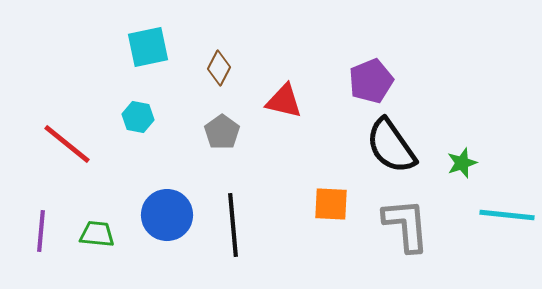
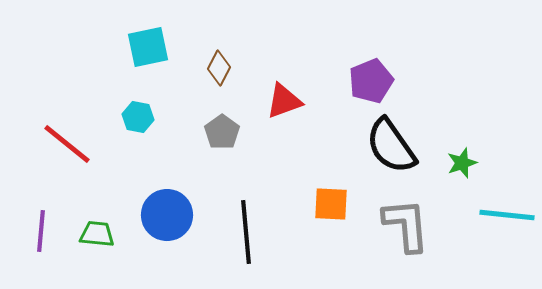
red triangle: rotated 33 degrees counterclockwise
black line: moved 13 px right, 7 px down
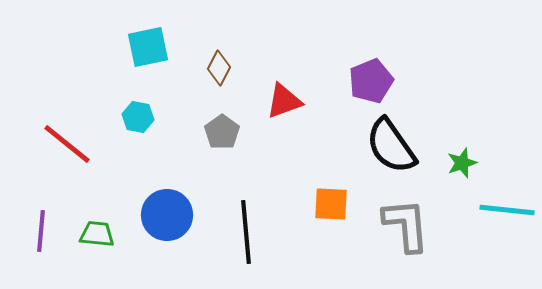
cyan line: moved 5 px up
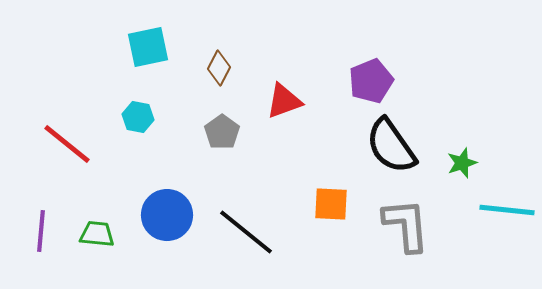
black line: rotated 46 degrees counterclockwise
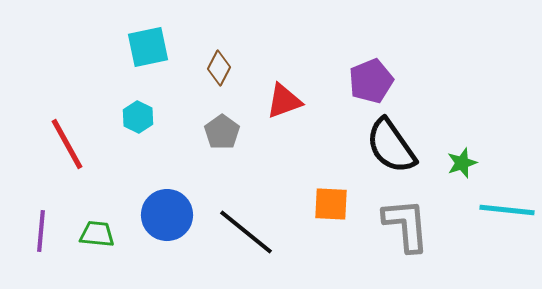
cyan hexagon: rotated 16 degrees clockwise
red line: rotated 22 degrees clockwise
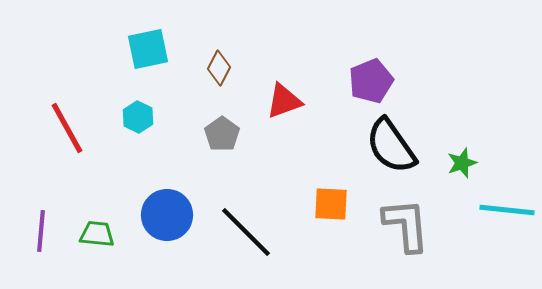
cyan square: moved 2 px down
gray pentagon: moved 2 px down
red line: moved 16 px up
black line: rotated 6 degrees clockwise
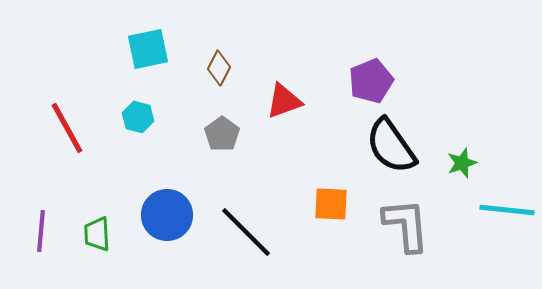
cyan hexagon: rotated 12 degrees counterclockwise
green trapezoid: rotated 99 degrees counterclockwise
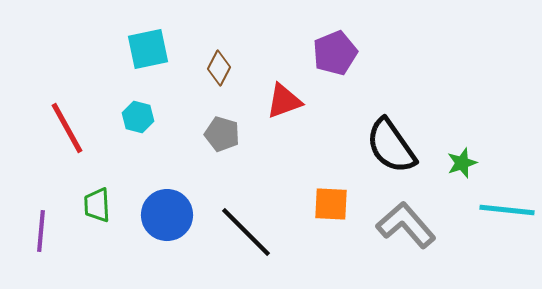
purple pentagon: moved 36 px left, 28 px up
gray pentagon: rotated 20 degrees counterclockwise
gray L-shape: rotated 36 degrees counterclockwise
green trapezoid: moved 29 px up
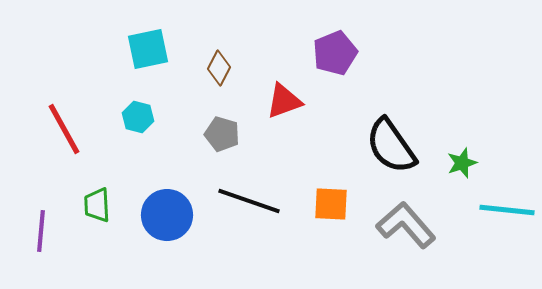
red line: moved 3 px left, 1 px down
black line: moved 3 px right, 31 px up; rotated 26 degrees counterclockwise
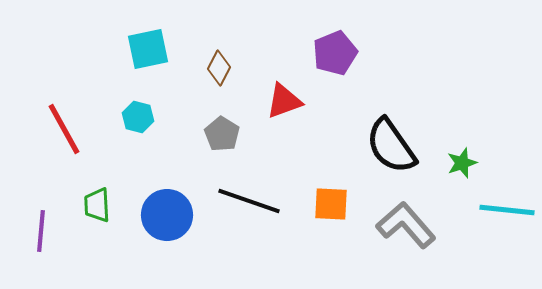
gray pentagon: rotated 16 degrees clockwise
